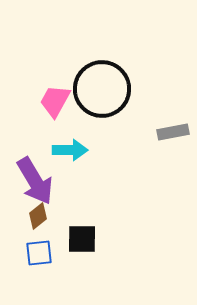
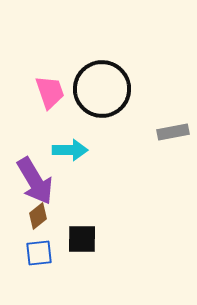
pink trapezoid: moved 5 px left, 9 px up; rotated 132 degrees clockwise
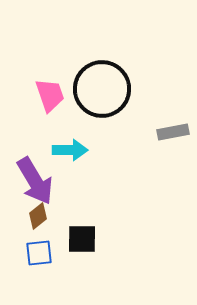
pink trapezoid: moved 3 px down
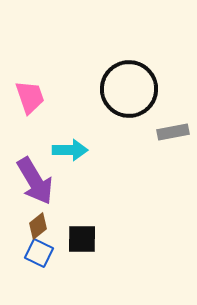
black circle: moved 27 px right
pink trapezoid: moved 20 px left, 2 px down
brown diamond: moved 10 px down
blue square: rotated 32 degrees clockwise
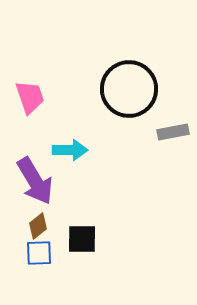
blue square: rotated 28 degrees counterclockwise
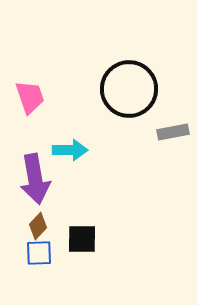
purple arrow: moved 2 px up; rotated 21 degrees clockwise
brown diamond: rotated 8 degrees counterclockwise
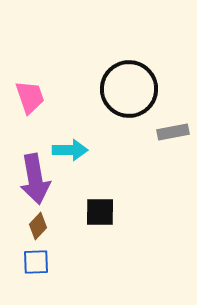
black square: moved 18 px right, 27 px up
blue square: moved 3 px left, 9 px down
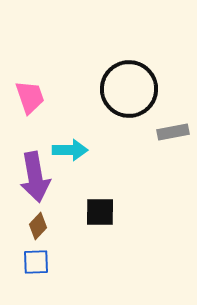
purple arrow: moved 2 px up
